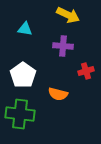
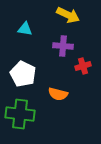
red cross: moved 3 px left, 5 px up
white pentagon: moved 1 px up; rotated 10 degrees counterclockwise
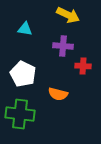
red cross: rotated 21 degrees clockwise
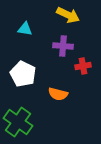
red cross: rotated 14 degrees counterclockwise
green cross: moved 2 px left, 8 px down; rotated 28 degrees clockwise
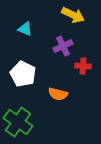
yellow arrow: moved 5 px right
cyan triangle: rotated 14 degrees clockwise
purple cross: rotated 30 degrees counterclockwise
red cross: rotated 14 degrees clockwise
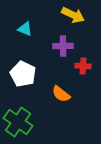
purple cross: rotated 24 degrees clockwise
orange semicircle: moved 3 px right; rotated 24 degrees clockwise
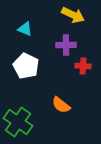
purple cross: moved 3 px right, 1 px up
white pentagon: moved 3 px right, 8 px up
orange semicircle: moved 11 px down
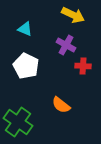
purple cross: rotated 30 degrees clockwise
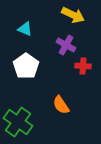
white pentagon: rotated 10 degrees clockwise
orange semicircle: rotated 18 degrees clockwise
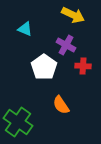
white pentagon: moved 18 px right, 1 px down
